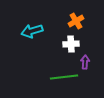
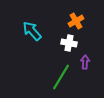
cyan arrow: rotated 65 degrees clockwise
white cross: moved 2 px left, 1 px up; rotated 14 degrees clockwise
green line: moved 3 px left; rotated 52 degrees counterclockwise
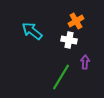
cyan arrow: rotated 10 degrees counterclockwise
white cross: moved 3 px up
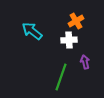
white cross: rotated 14 degrees counterclockwise
purple arrow: rotated 16 degrees counterclockwise
green line: rotated 12 degrees counterclockwise
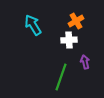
cyan arrow: moved 1 px right, 6 px up; rotated 20 degrees clockwise
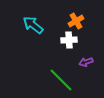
cyan arrow: rotated 20 degrees counterclockwise
purple arrow: moved 1 px right; rotated 96 degrees counterclockwise
green line: moved 3 px down; rotated 64 degrees counterclockwise
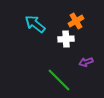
cyan arrow: moved 2 px right, 1 px up
white cross: moved 3 px left, 1 px up
green line: moved 2 px left
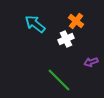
orange cross: rotated 21 degrees counterclockwise
white cross: rotated 21 degrees counterclockwise
purple arrow: moved 5 px right
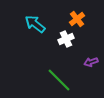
orange cross: moved 1 px right, 2 px up; rotated 14 degrees clockwise
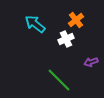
orange cross: moved 1 px left, 1 px down
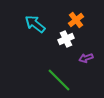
purple arrow: moved 5 px left, 4 px up
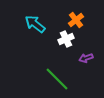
green line: moved 2 px left, 1 px up
